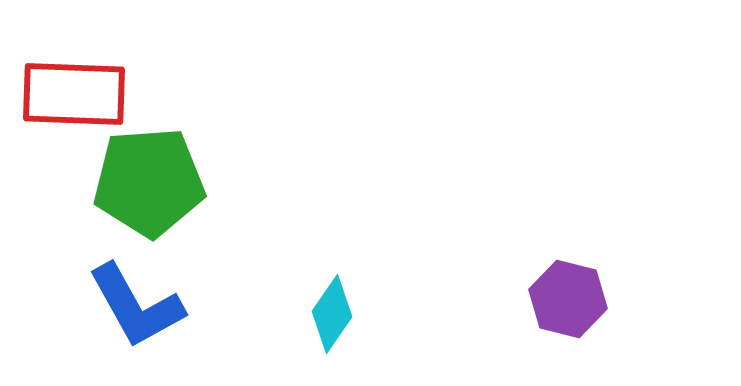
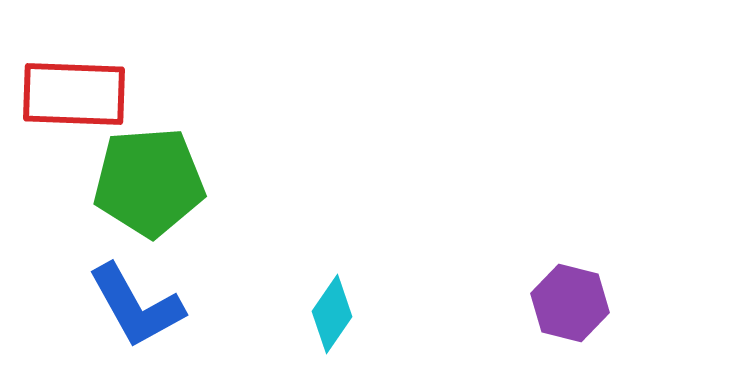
purple hexagon: moved 2 px right, 4 px down
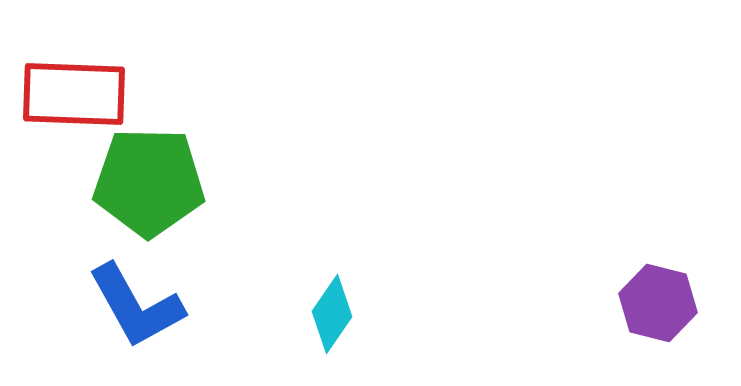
green pentagon: rotated 5 degrees clockwise
purple hexagon: moved 88 px right
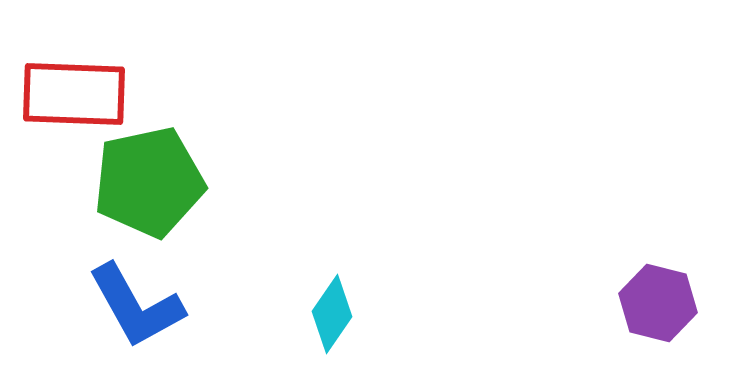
green pentagon: rotated 13 degrees counterclockwise
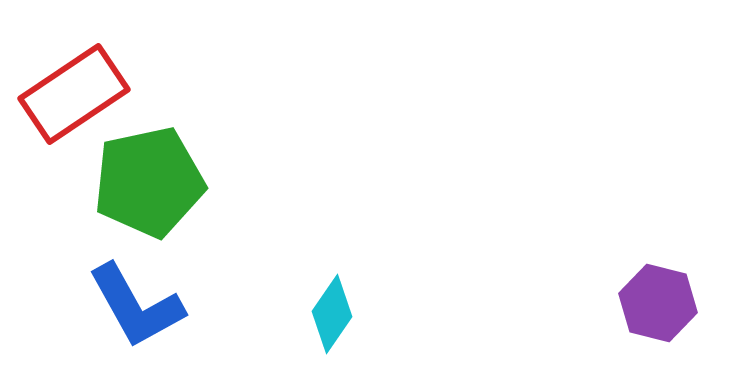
red rectangle: rotated 36 degrees counterclockwise
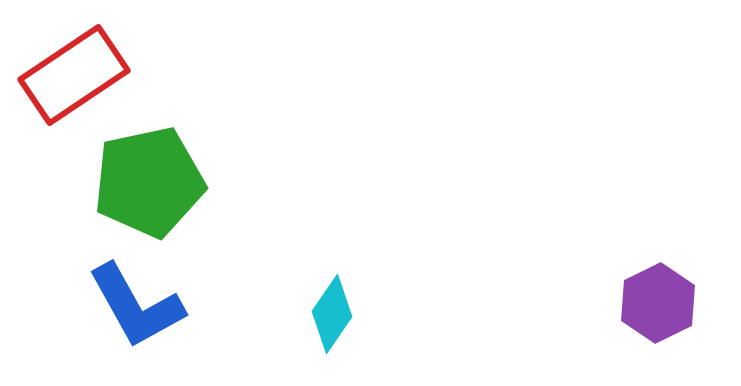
red rectangle: moved 19 px up
purple hexagon: rotated 20 degrees clockwise
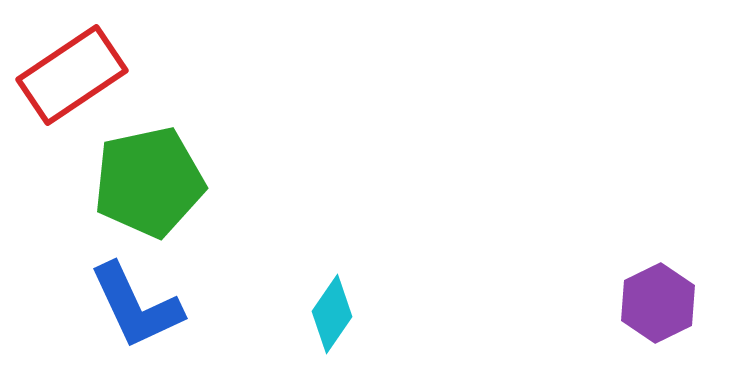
red rectangle: moved 2 px left
blue L-shape: rotated 4 degrees clockwise
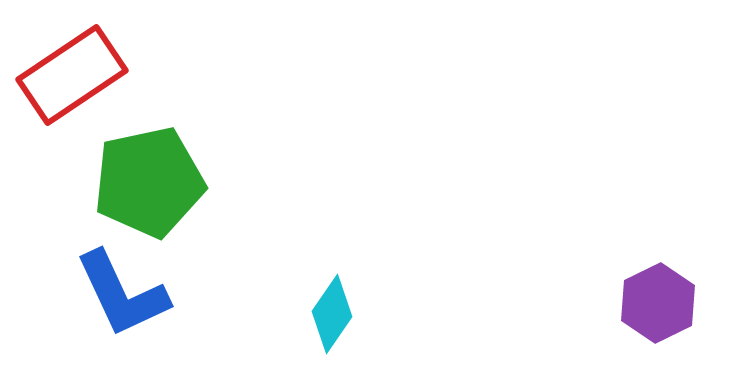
blue L-shape: moved 14 px left, 12 px up
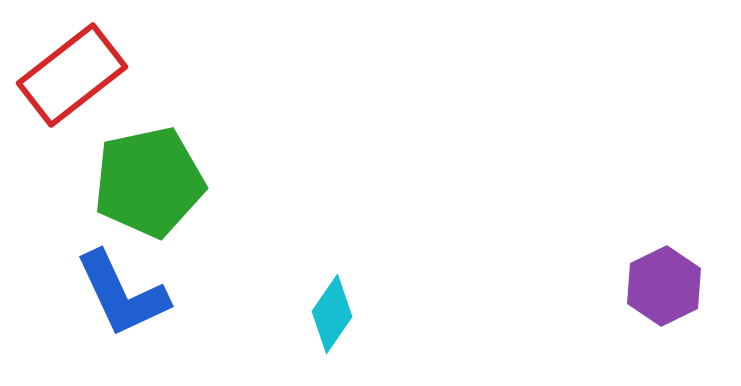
red rectangle: rotated 4 degrees counterclockwise
purple hexagon: moved 6 px right, 17 px up
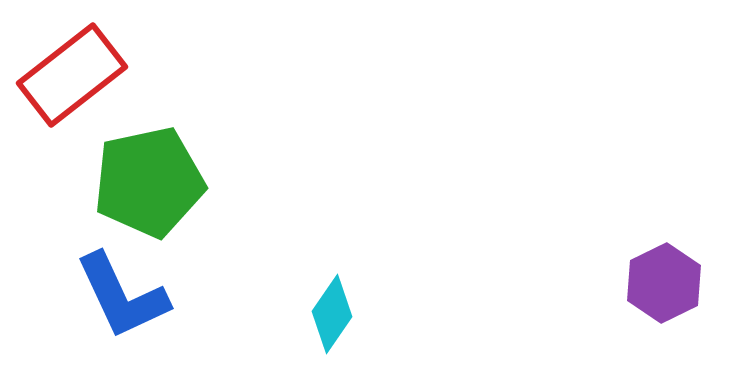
purple hexagon: moved 3 px up
blue L-shape: moved 2 px down
